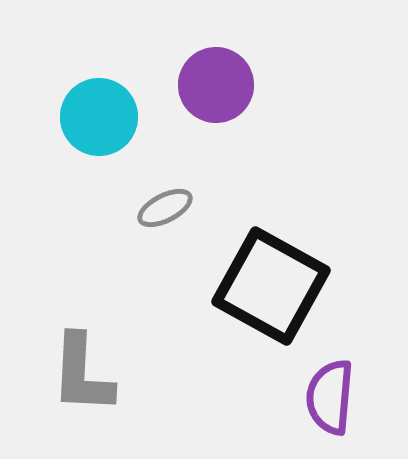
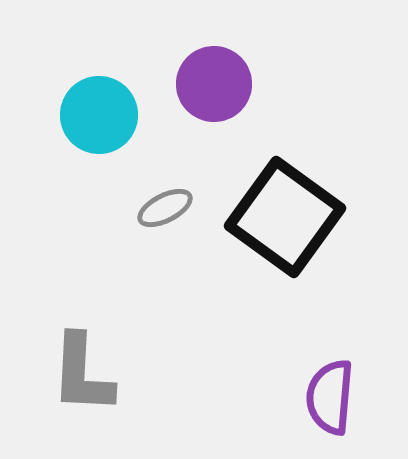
purple circle: moved 2 px left, 1 px up
cyan circle: moved 2 px up
black square: moved 14 px right, 69 px up; rotated 7 degrees clockwise
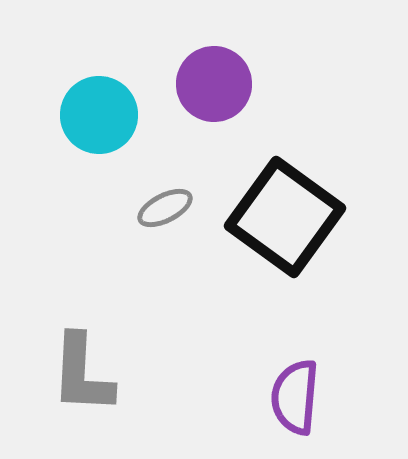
purple semicircle: moved 35 px left
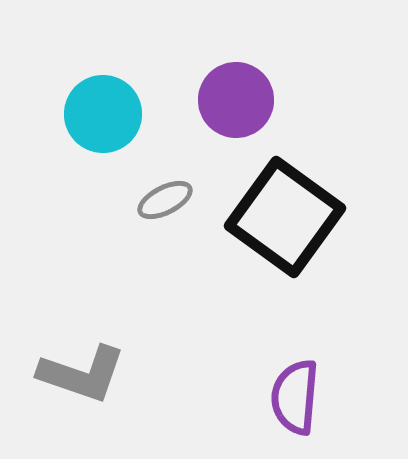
purple circle: moved 22 px right, 16 px down
cyan circle: moved 4 px right, 1 px up
gray ellipse: moved 8 px up
gray L-shape: rotated 74 degrees counterclockwise
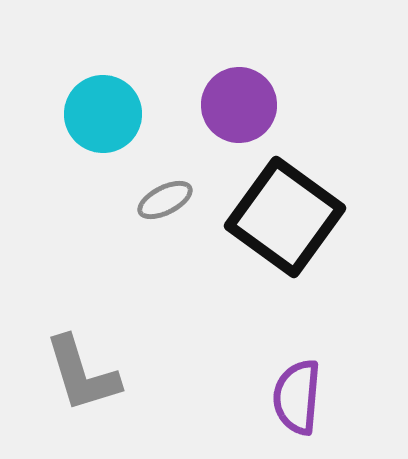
purple circle: moved 3 px right, 5 px down
gray L-shape: rotated 54 degrees clockwise
purple semicircle: moved 2 px right
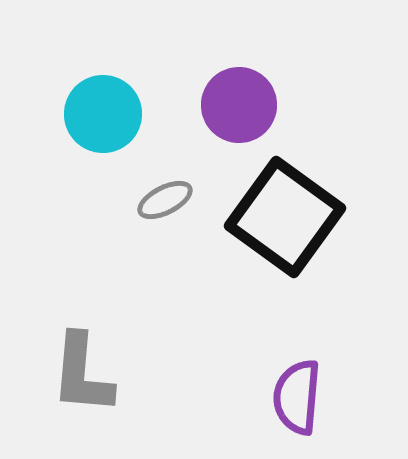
gray L-shape: rotated 22 degrees clockwise
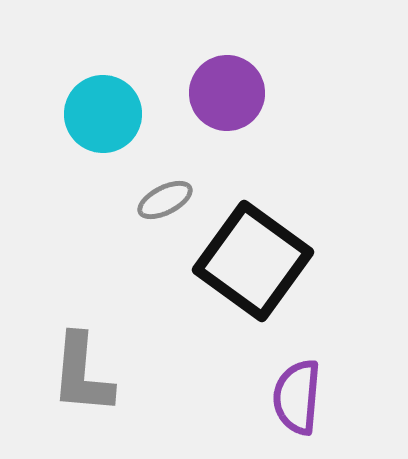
purple circle: moved 12 px left, 12 px up
black square: moved 32 px left, 44 px down
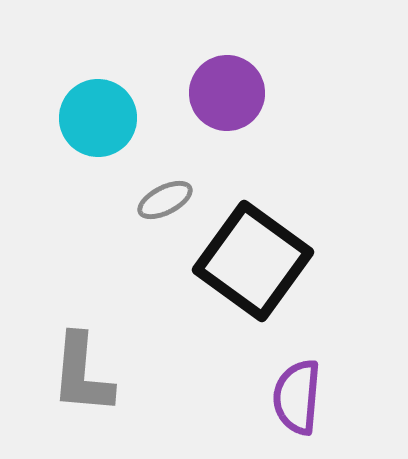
cyan circle: moved 5 px left, 4 px down
